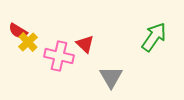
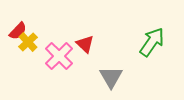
red semicircle: rotated 78 degrees counterclockwise
green arrow: moved 2 px left, 5 px down
pink cross: rotated 32 degrees clockwise
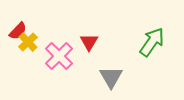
red triangle: moved 4 px right, 2 px up; rotated 18 degrees clockwise
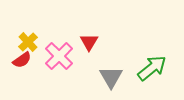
red semicircle: moved 4 px right, 29 px down; rotated 12 degrees clockwise
green arrow: moved 26 px down; rotated 16 degrees clockwise
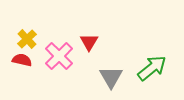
yellow cross: moved 1 px left, 3 px up
red semicircle: rotated 132 degrees counterclockwise
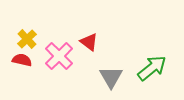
red triangle: rotated 24 degrees counterclockwise
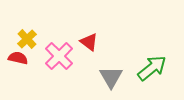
red semicircle: moved 4 px left, 2 px up
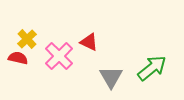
red triangle: rotated 12 degrees counterclockwise
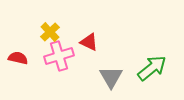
yellow cross: moved 23 px right, 7 px up
pink cross: rotated 28 degrees clockwise
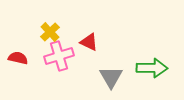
green arrow: rotated 40 degrees clockwise
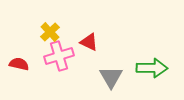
red semicircle: moved 1 px right, 6 px down
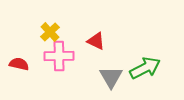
red triangle: moved 7 px right, 1 px up
pink cross: rotated 16 degrees clockwise
green arrow: moved 7 px left; rotated 28 degrees counterclockwise
